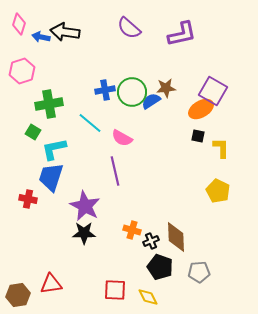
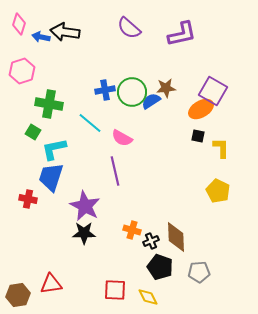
green cross: rotated 20 degrees clockwise
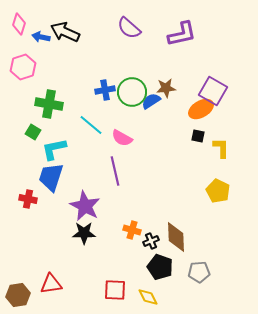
black arrow: rotated 16 degrees clockwise
pink hexagon: moved 1 px right, 4 px up
cyan line: moved 1 px right, 2 px down
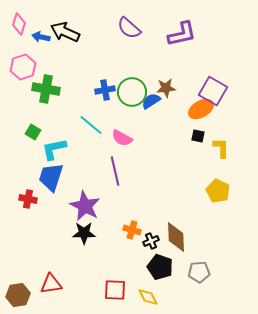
green cross: moved 3 px left, 15 px up
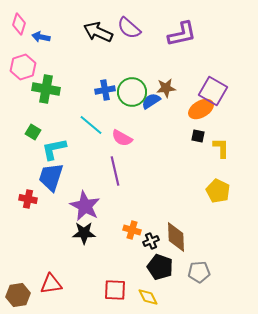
black arrow: moved 33 px right
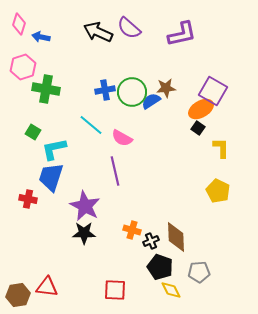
black square: moved 8 px up; rotated 24 degrees clockwise
red triangle: moved 4 px left, 3 px down; rotated 15 degrees clockwise
yellow diamond: moved 23 px right, 7 px up
